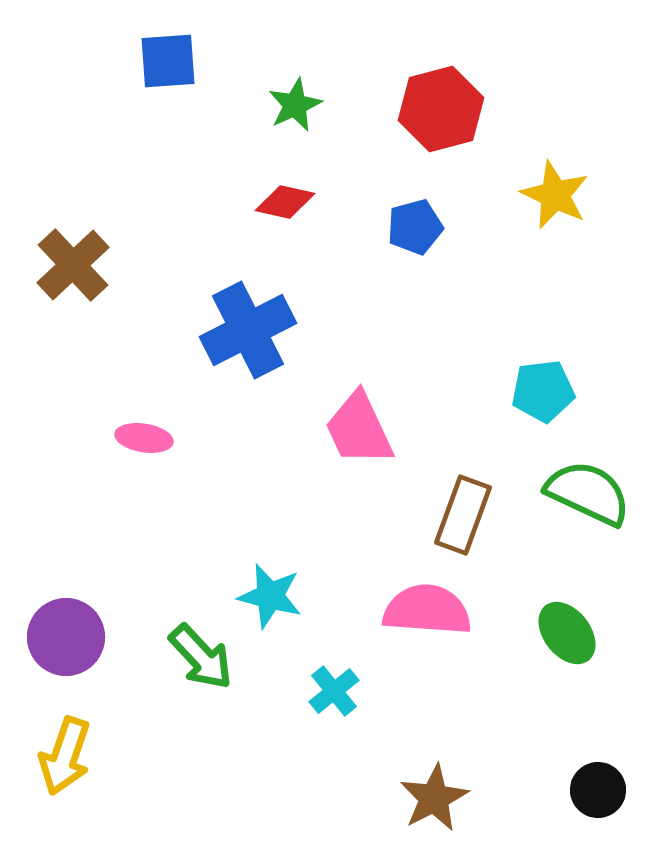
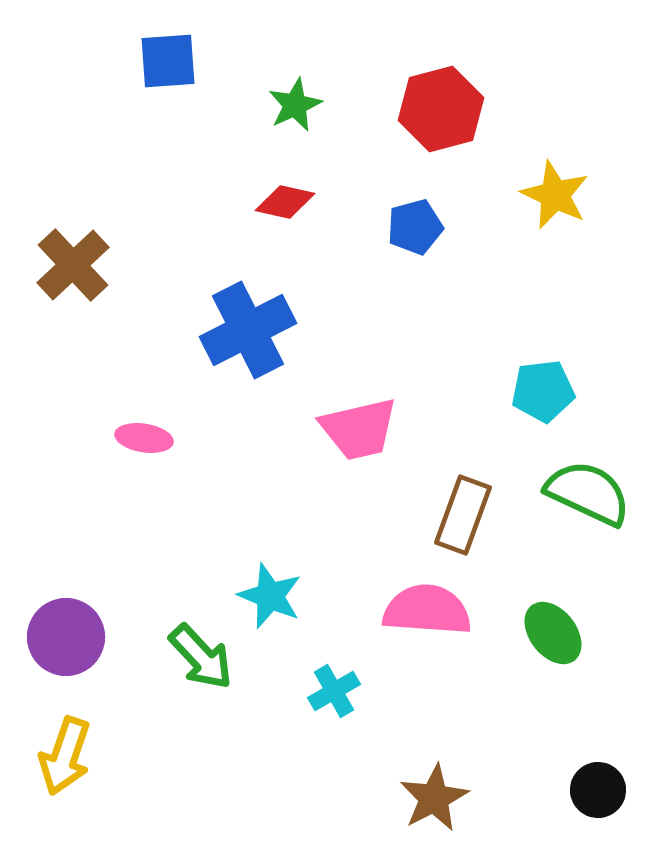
pink trapezoid: rotated 78 degrees counterclockwise
cyan star: rotated 8 degrees clockwise
green ellipse: moved 14 px left
cyan cross: rotated 9 degrees clockwise
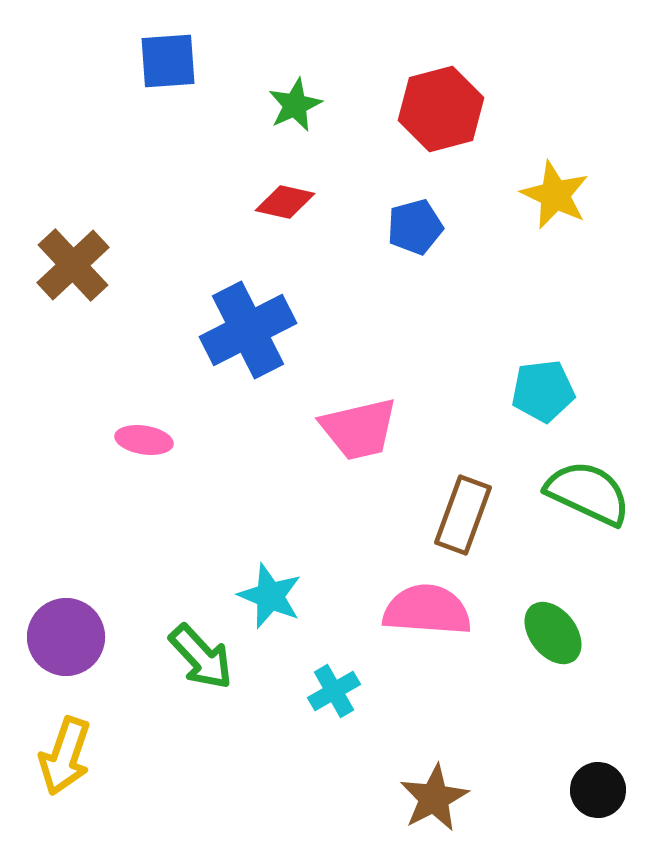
pink ellipse: moved 2 px down
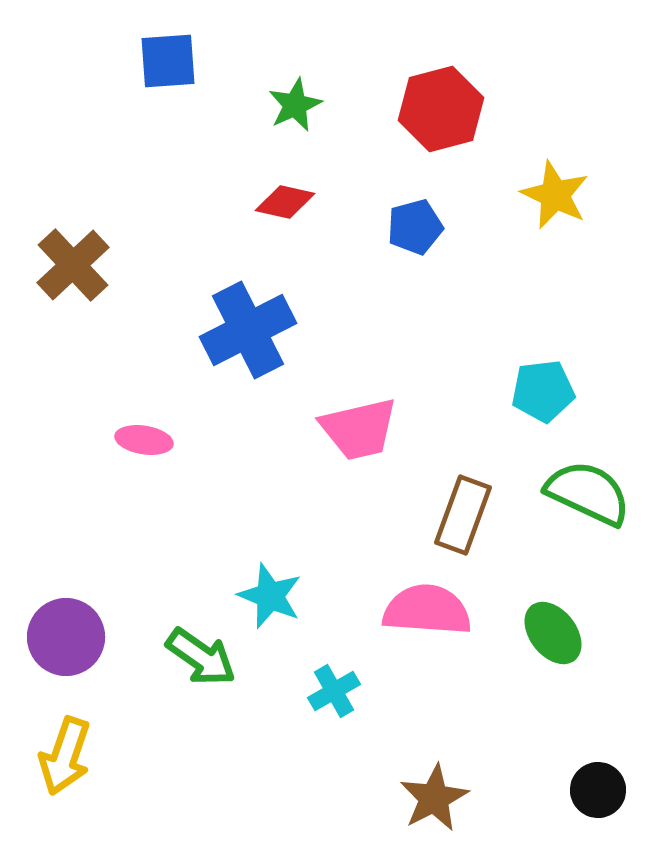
green arrow: rotated 12 degrees counterclockwise
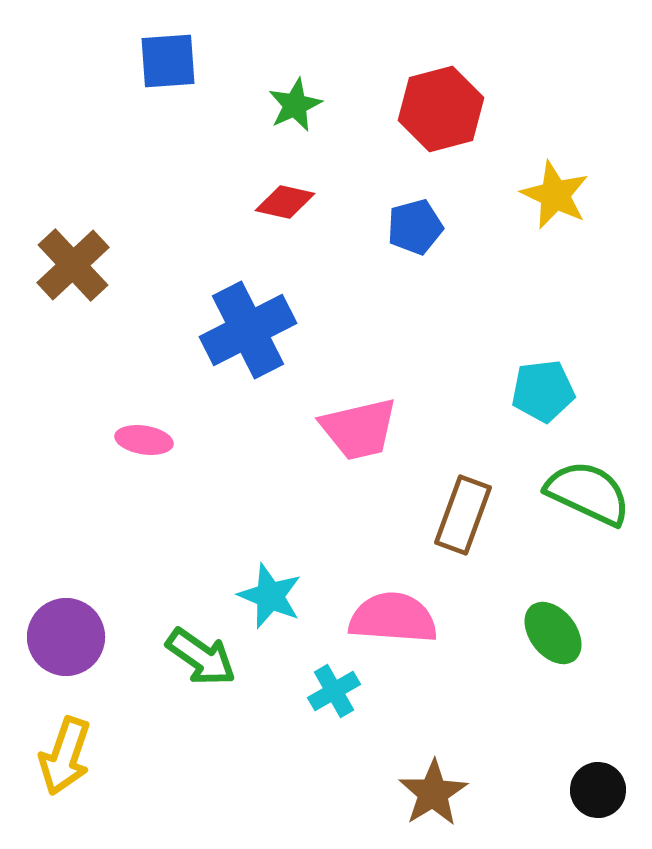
pink semicircle: moved 34 px left, 8 px down
brown star: moved 1 px left, 5 px up; rotated 4 degrees counterclockwise
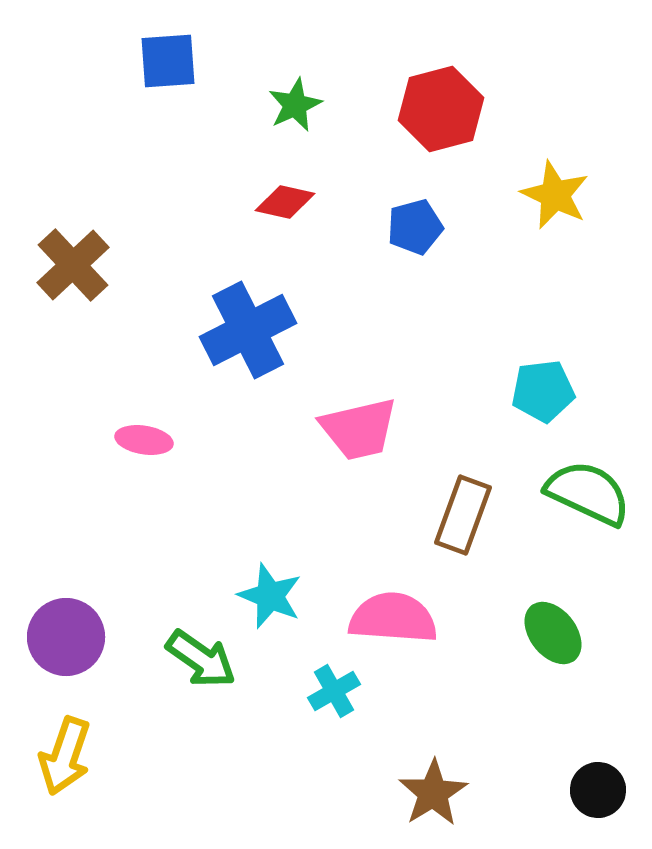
green arrow: moved 2 px down
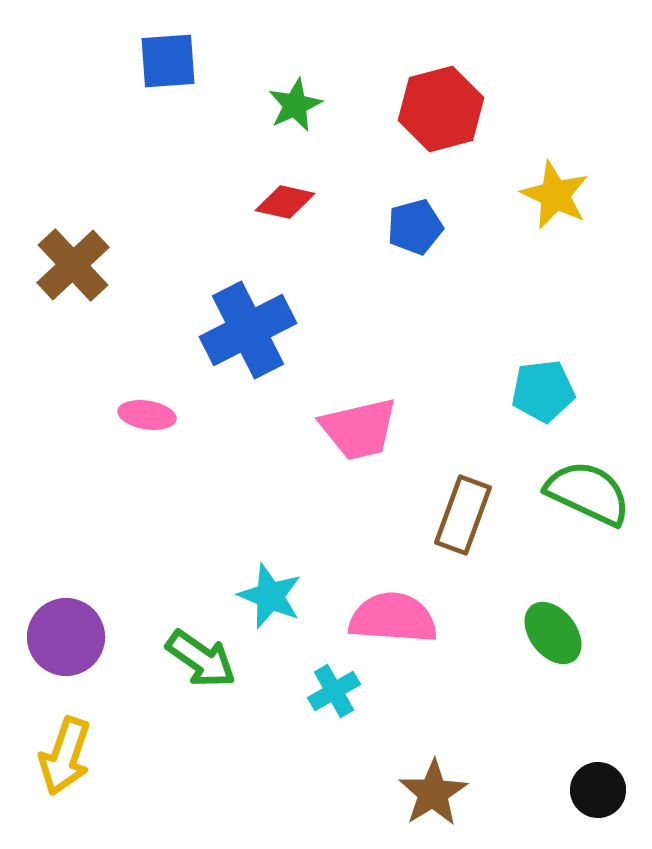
pink ellipse: moved 3 px right, 25 px up
